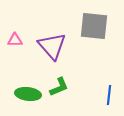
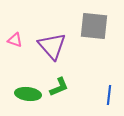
pink triangle: rotated 21 degrees clockwise
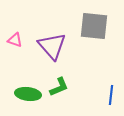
blue line: moved 2 px right
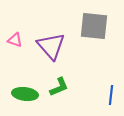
purple triangle: moved 1 px left
green ellipse: moved 3 px left
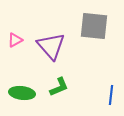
pink triangle: rotated 49 degrees counterclockwise
green ellipse: moved 3 px left, 1 px up
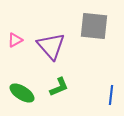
green ellipse: rotated 25 degrees clockwise
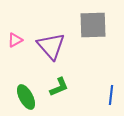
gray square: moved 1 px left, 1 px up; rotated 8 degrees counterclockwise
green ellipse: moved 4 px right, 4 px down; rotated 30 degrees clockwise
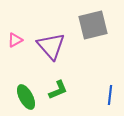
gray square: rotated 12 degrees counterclockwise
green L-shape: moved 1 px left, 3 px down
blue line: moved 1 px left
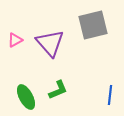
purple triangle: moved 1 px left, 3 px up
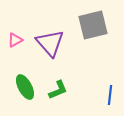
green ellipse: moved 1 px left, 10 px up
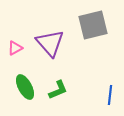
pink triangle: moved 8 px down
